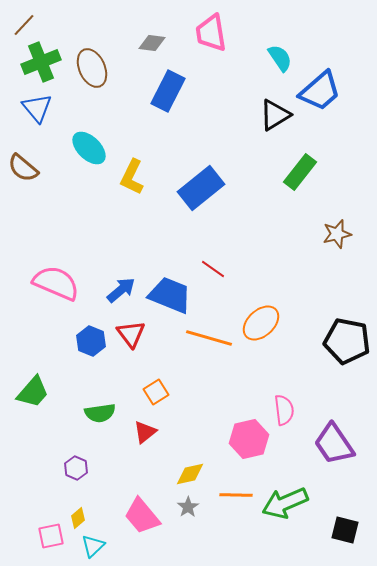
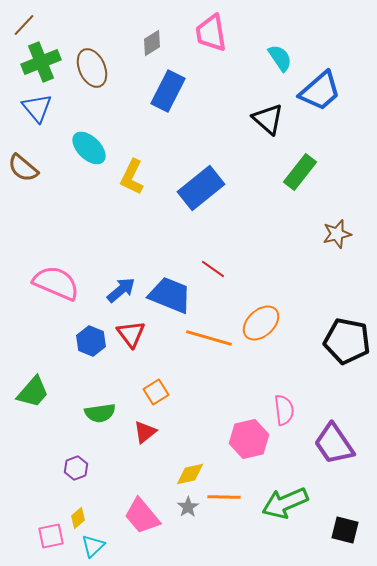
gray diamond at (152, 43): rotated 40 degrees counterclockwise
black triangle at (275, 115): moved 7 px left, 4 px down; rotated 48 degrees counterclockwise
purple hexagon at (76, 468): rotated 15 degrees clockwise
orange line at (236, 495): moved 12 px left, 2 px down
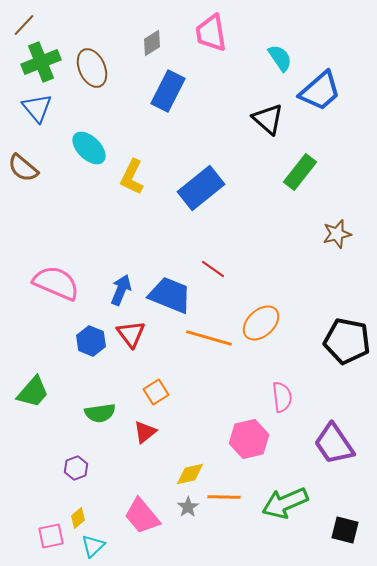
blue arrow at (121, 290): rotated 28 degrees counterclockwise
pink semicircle at (284, 410): moved 2 px left, 13 px up
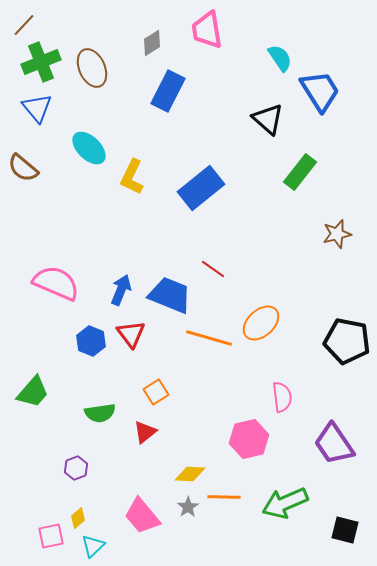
pink trapezoid at (211, 33): moved 4 px left, 3 px up
blue trapezoid at (320, 91): rotated 81 degrees counterclockwise
yellow diamond at (190, 474): rotated 16 degrees clockwise
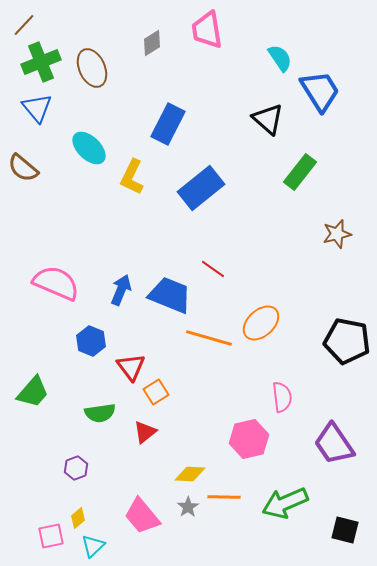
blue rectangle at (168, 91): moved 33 px down
red triangle at (131, 334): moved 33 px down
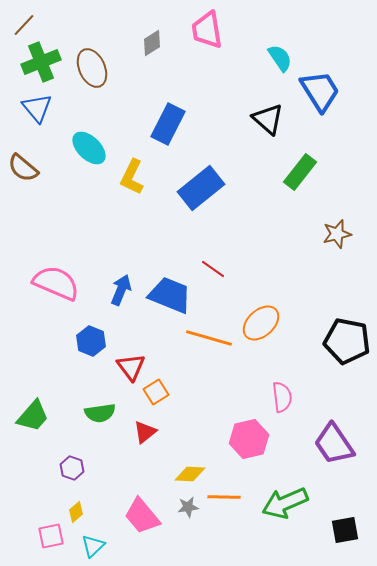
green trapezoid at (33, 392): moved 24 px down
purple hexagon at (76, 468): moved 4 px left; rotated 20 degrees counterclockwise
gray star at (188, 507): rotated 25 degrees clockwise
yellow diamond at (78, 518): moved 2 px left, 6 px up
black square at (345, 530): rotated 24 degrees counterclockwise
